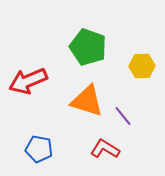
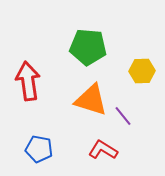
green pentagon: rotated 15 degrees counterclockwise
yellow hexagon: moved 5 px down
red arrow: rotated 105 degrees clockwise
orange triangle: moved 4 px right, 1 px up
red L-shape: moved 2 px left, 1 px down
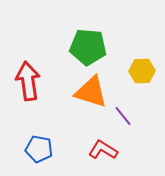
orange triangle: moved 8 px up
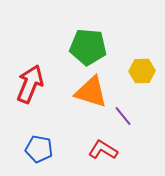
red arrow: moved 2 px right, 3 px down; rotated 30 degrees clockwise
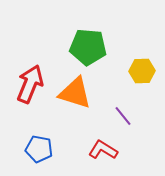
orange triangle: moved 16 px left, 1 px down
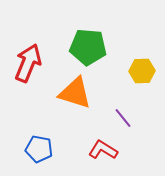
red arrow: moved 2 px left, 21 px up
purple line: moved 2 px down
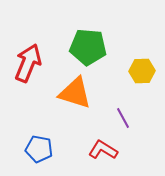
purple line: rotated 10 degrees clockwise
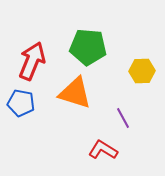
red arrow: moved 4 px right, 2 px up
blue pentagon: moved 18 px left, 46 px up
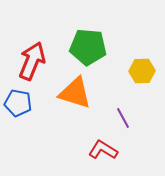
blue pentagon: moved 3 px left
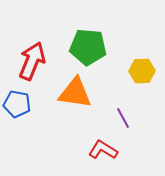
orange triangle: rotated 9 degrees counterclockwise
blue pentagon: moved 1 px left, 1 px down
